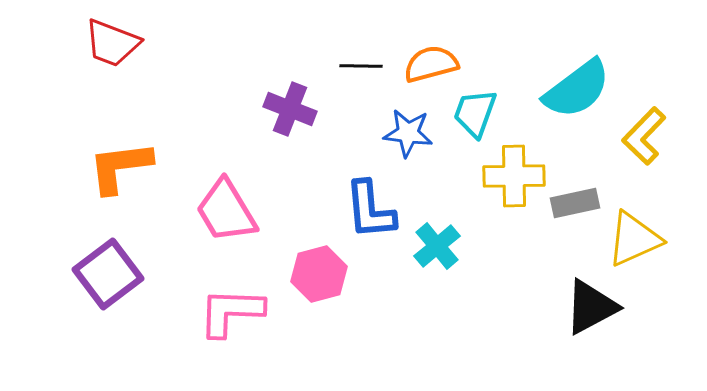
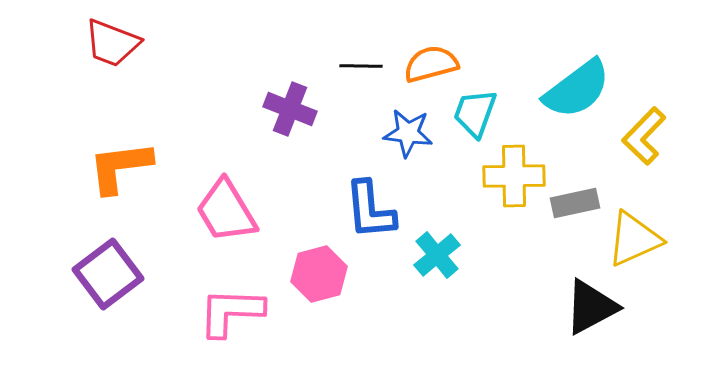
cyan cross: moved 9 px down
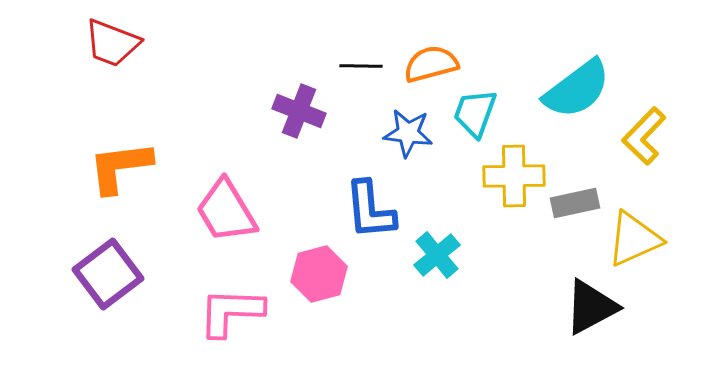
purple cross: moved 9 px right, 2 px down
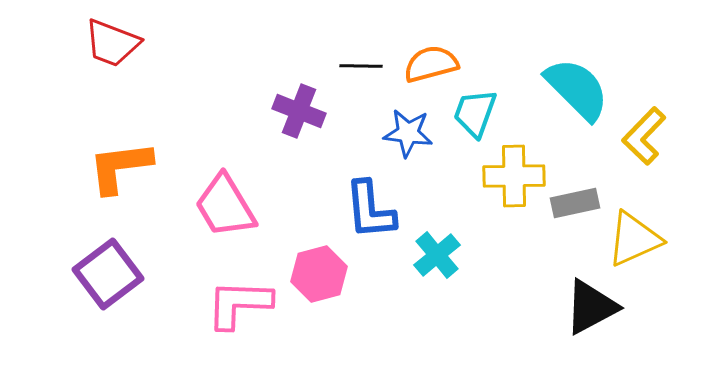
cyan semicircle: rotated 98 degrees counterclockwise
pink trapezoid: moved 1 px left, 5 px up
pink L-shape: moved 8 px right, 8 px up
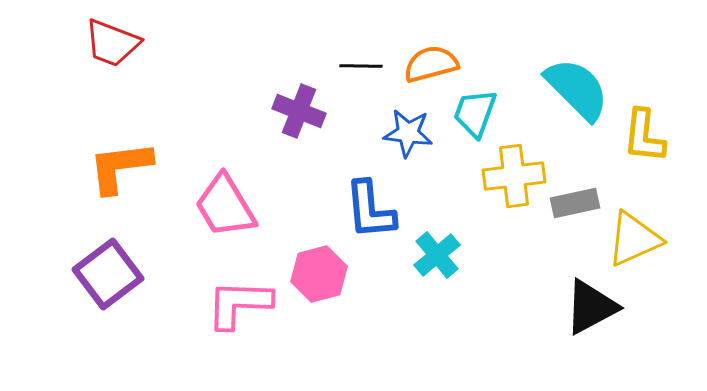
yellow L-shape: rotated 38 degrees counterclockwise
yellow cross: rotated 6 degrees counterclockwise
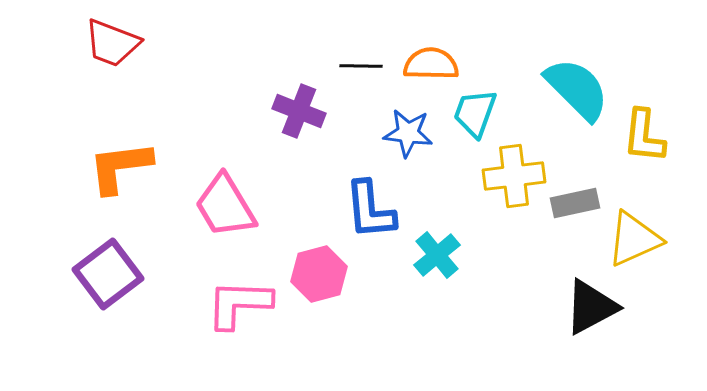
orange semicircle: rotated 16 degrees clockwise
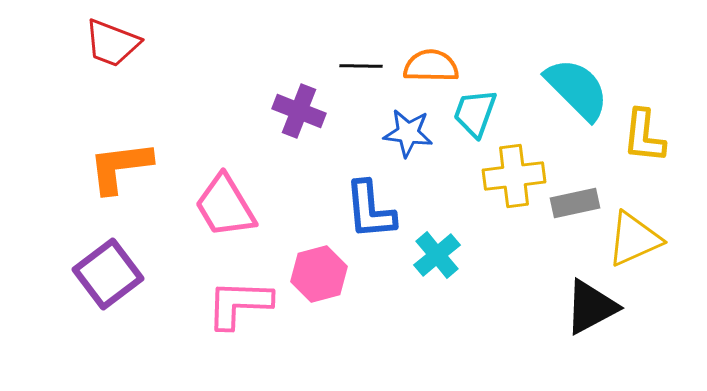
orange semicircle: moved 2 px down
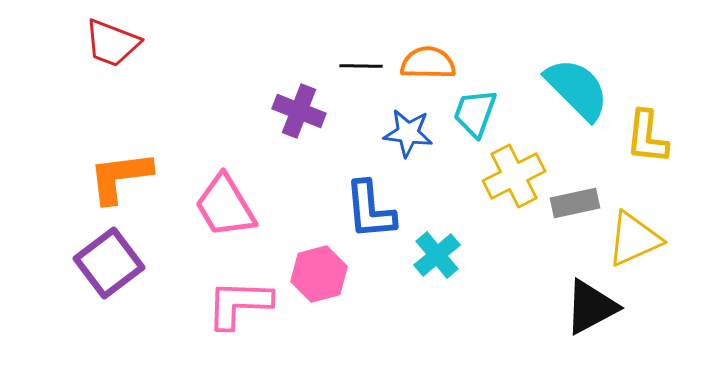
orange semicircle: moved 3 px left, 3 px up
yellow L-shape: moved 3 px right, 1 px down
orange L-shape: moved 10 px down
yellow cross: rotated 20 degrees counterclockwise
purple square: moved 1 px right, 11 px up
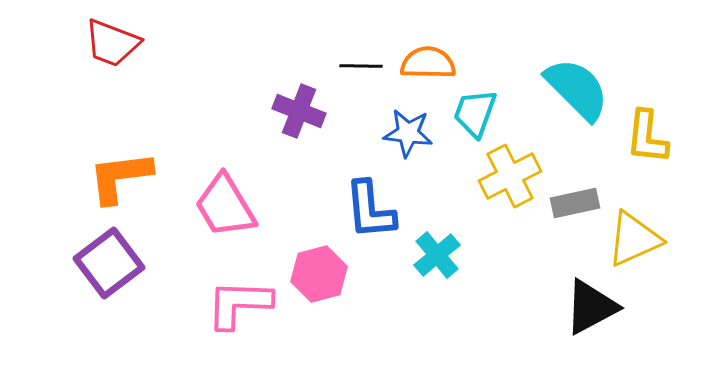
yellow cross: moved 4 px left
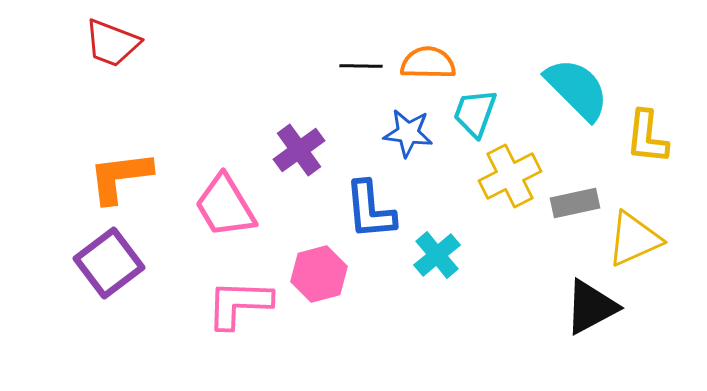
purple cross: moved 39 px down; rotated 33 degrees clockwise
